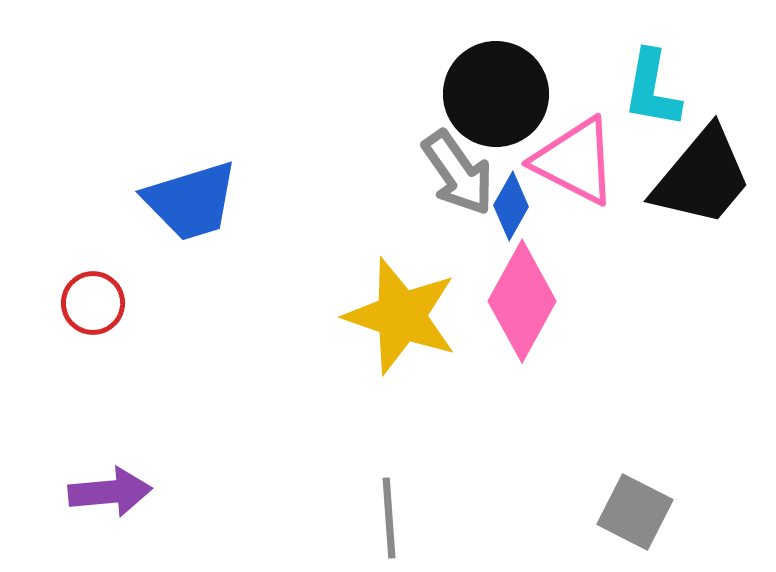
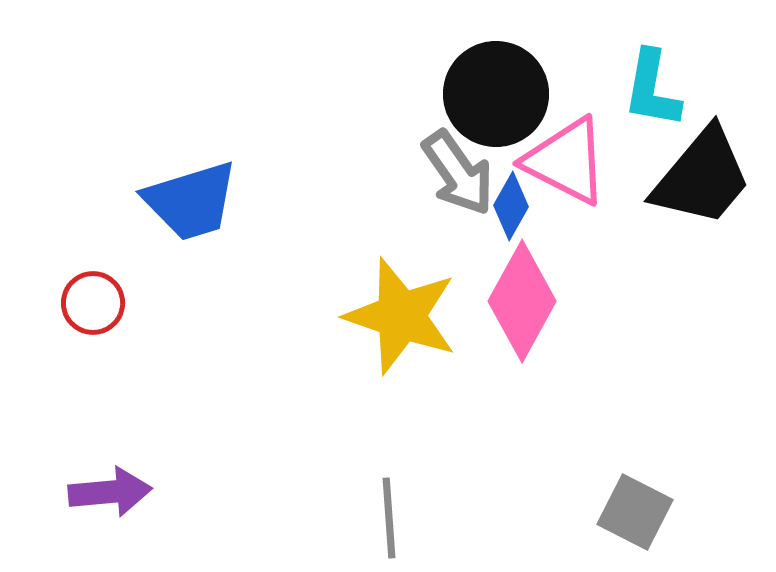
pink triangle: moved 9 px left
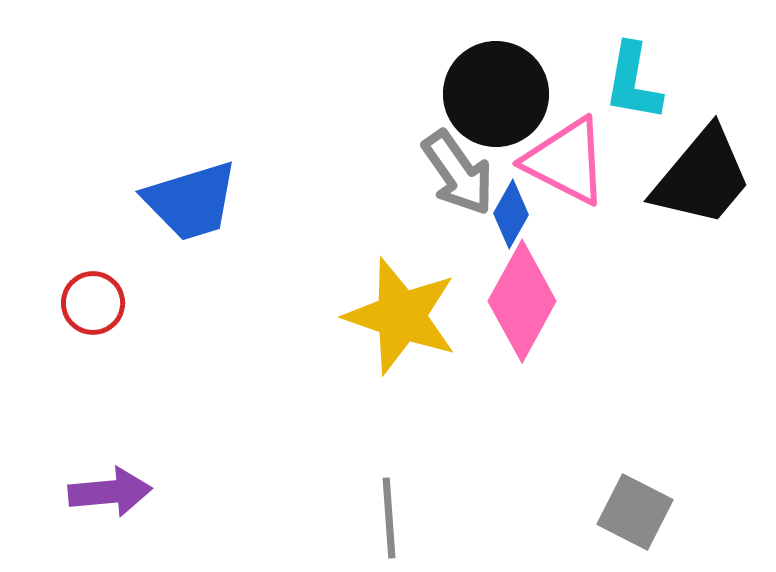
cyan L-shape: moved 19 px left, 7 px up
blue diamond: moved 8 px down
